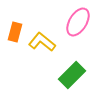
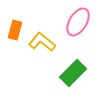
orange rectangle: moved 2 px up
green rectangle: moved 1 px right, 2 px up
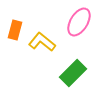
pink ellipse: moved 1 px right
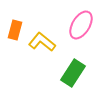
pink ellipse: moved 2 px right, 3 px down
green rectangle: rotated 12 degrees counterclockwise
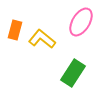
pink ellipse: moved 3 px up
yellow L-shape: moved 3 px up
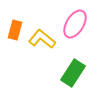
pink ellipse: moved 6 px left, 2 px down
